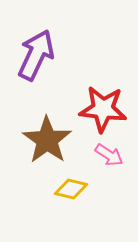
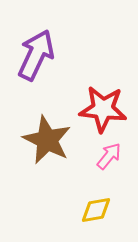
brown star: rotated 9 degrees counterclockwise
pink arrow: moved 1 px down; rotated 84 degrees counterclockwise
yellow diamond: moved 25 px right, 21 px down; rotated 24 degrees counterclockwise
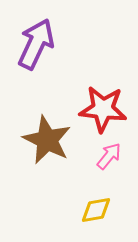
purple arrow: moved 11 px up
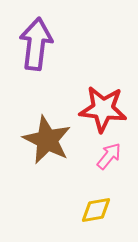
purple arrow: rotated 18 degrees counterclockwise
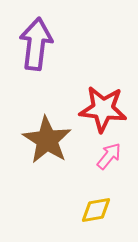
brown star: rotated 6 degrees clockwise
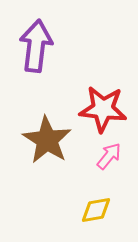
purple arrow: moved 2 px down
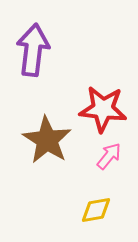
purple arrow: moved 3 px left, 4 px down
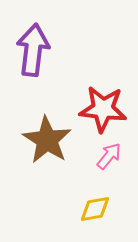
yellow diamond: moved 1 px left, 1 px up
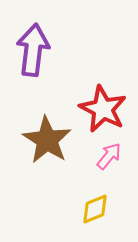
red star: rotated 21 degrees clockwise
yellow diamond: rotated 12 degrees counterclockwise
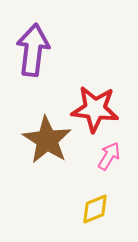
red star: moved 8 px left; rotated 21 degrees counterclockwise
pink arrow: rotated 8 degrees counterclockwise
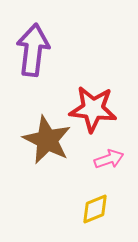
red star: moved 2 px left
brown star: rotated 6 degrees counterclockwise
pink arrow: moved 3 px down; rotated 40 degrees clockwise
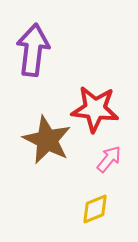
red star: moved 2 px right
pink arrow: rotated 32 degrees counterclockwise
